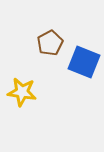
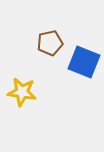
brown pentagon: rotated 15 degrees clockwise
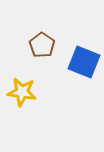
brown pentagon: moved 8 px left, 2 px down; rotated 25 degrees counterclockwise
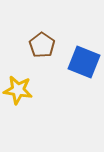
yellow star: moved 4 px left, 2 px up
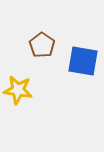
blue square: moved 1 px left, 1 px up; rotated 12 degrees counterclockwise
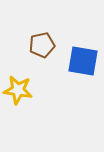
brown pentagon: rotated 25 degrees clockwise
